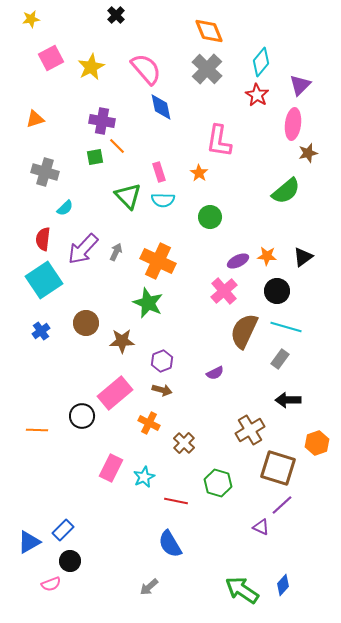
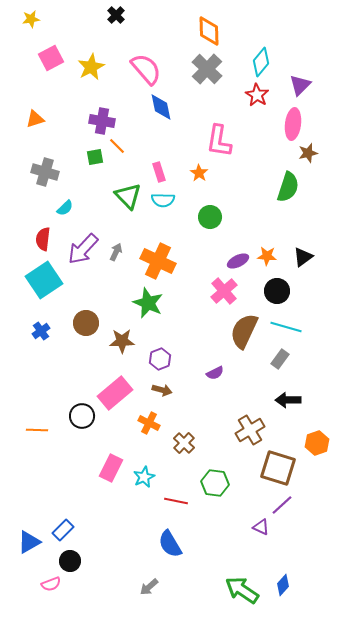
orange diamond at (209, 31): rotated 20 degrees clockwise
green semicircle at (286, 191): moved 2 px right, 4 px up; rotated 32 degrees counterclockwise
purple hexagon at (162, 361): moved 2 px left, 2 px up
green hexagon at (218, 483): moved 3 px left; rotated 8 degrees counterclockwise
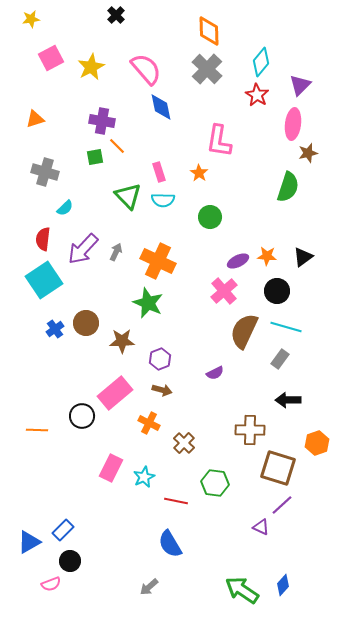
blue cross at (41, 331): moved 14 px right, 2 px up
brown cross at (250, 430): rotated 32 degrees clockwise
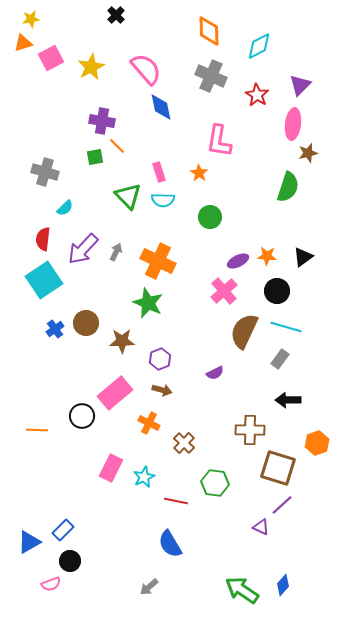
cyan diamond at (261, 62): moved 2 px left, 16 px up; rotated 24 degrees clockwise
gray cross at (207, 69): moved 4 px right, 7 px down; rotated 20 degrees counterclockwise
orange triangle at (35, 119): moved 12 px left, 76 px up
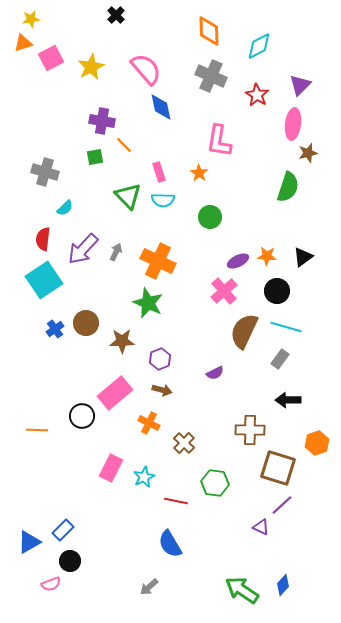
orange line at (117, 146): moved 7 px right, 1 px up
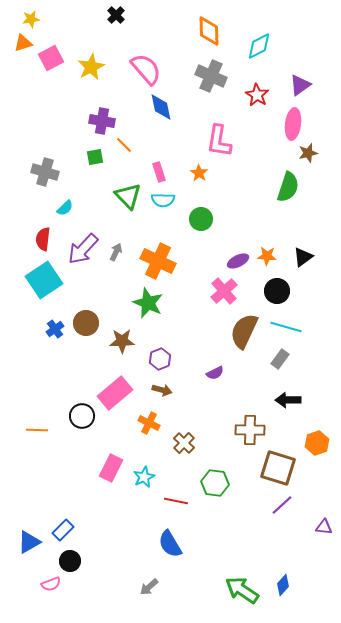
purple triangle at (300, 85): rotated 10 degrees clockwise
green circle at (210, 217): moved 9 px left, 2 px down
purple triangle at (261, 527): moved 63 px right; rotated 18 degrees counterclockwise
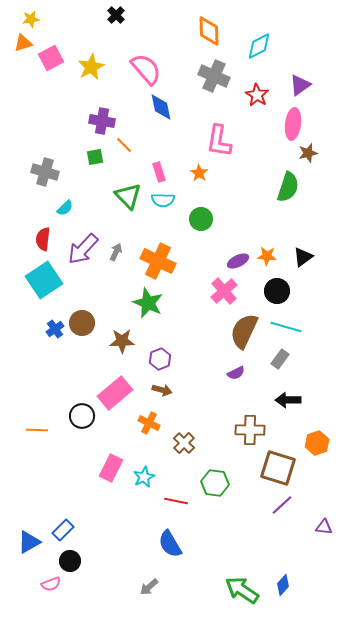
gray cross at (211, 76): moved 3 px right
brown circle at (86, 323): moved 4 px left
purple semicircle at (215, 373): moved 21 px right
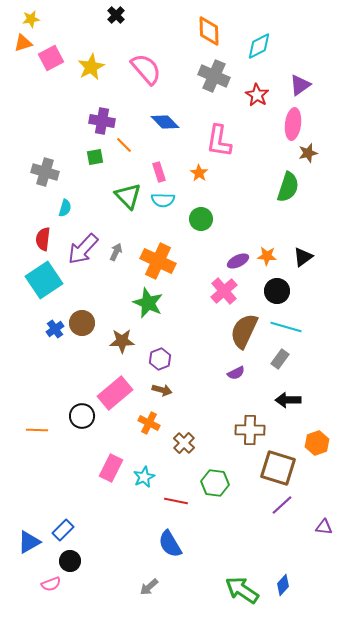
blue diamond at (161, 107): moved 4 px right, 15 px down; rotated 32 degrees counterclockwise
cyan semicircle at (65, 208): rotated 30 degrees counterclockwise
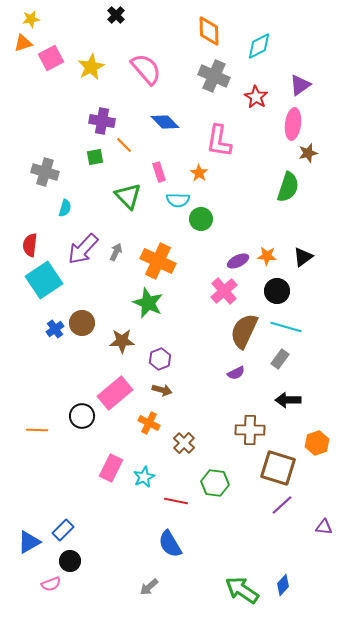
red star at (257, 95): moved 1 px left, 2 px down
cyan semicircle at (163, 200): moved 15 px right
red semicircle at (43, 239): moved 13 px left, 6 px down
